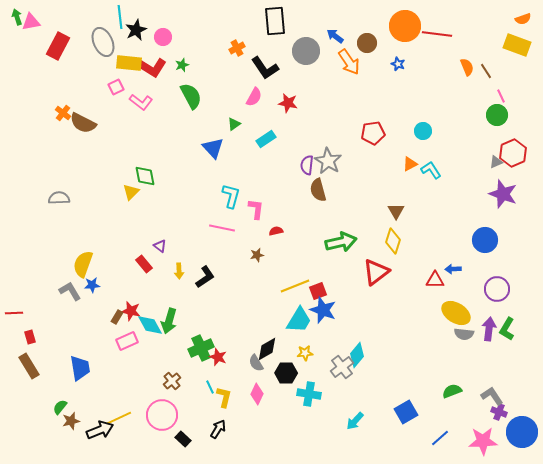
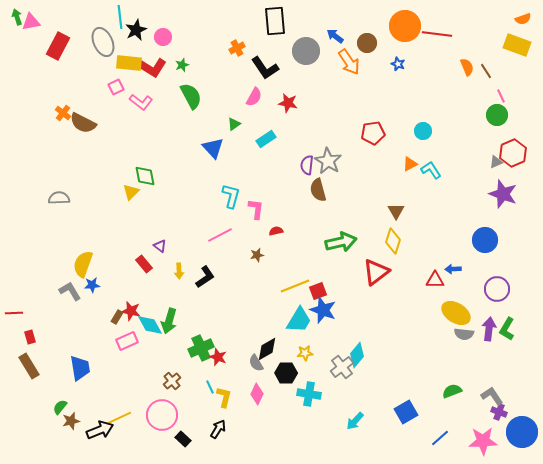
pink line at (222, 228): moved 2 px left, 7 px down; rotated 40 degrees counterclockwise
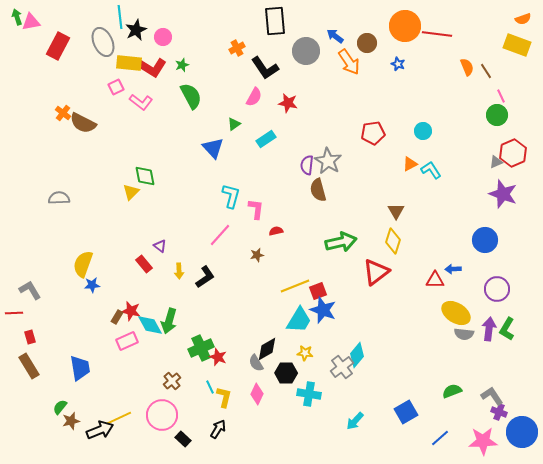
pink line at (220, 235): rotated 20 degrees counterclockwise
gray L-shape at (70, 291): moved 40 px left, 1 px up
yellow star at (305, 353): rotated 14 degrees clockwise
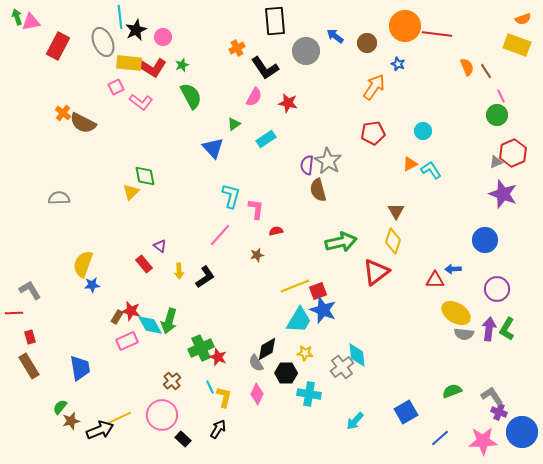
orange arrow at (349, 62): moved 25 px right, 25 px down; rotated 112 degrees counterclockwise
cyan diamond at (357, 355): rotated 45 degrees counterclockwise
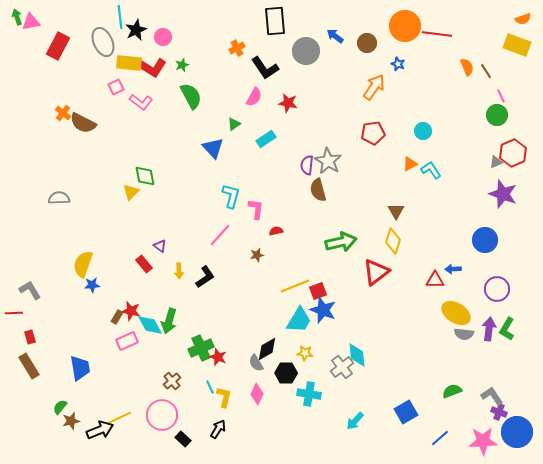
blue circle at (522, 432): moved 5 px left
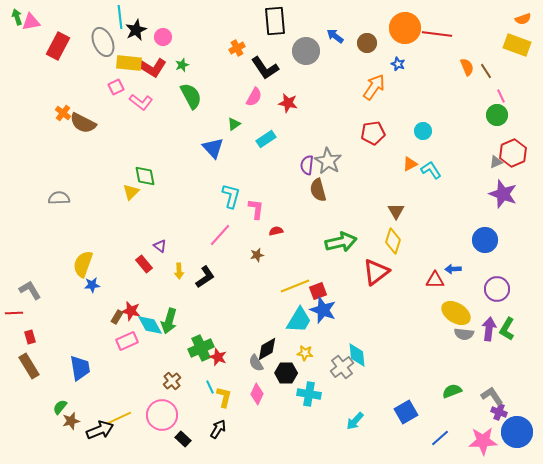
orange circle at (405, 26): moved 2 px down
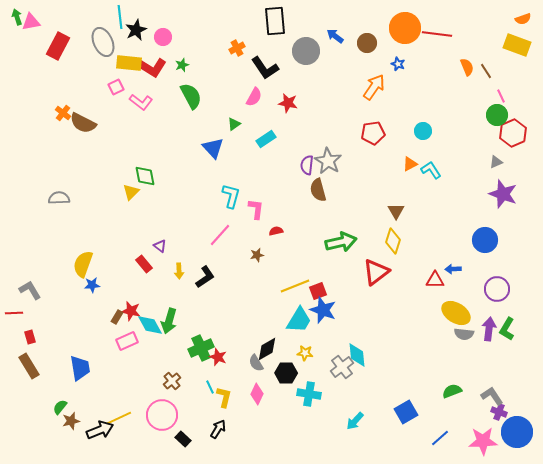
red hexagon at (513, 153): moved 20 px up
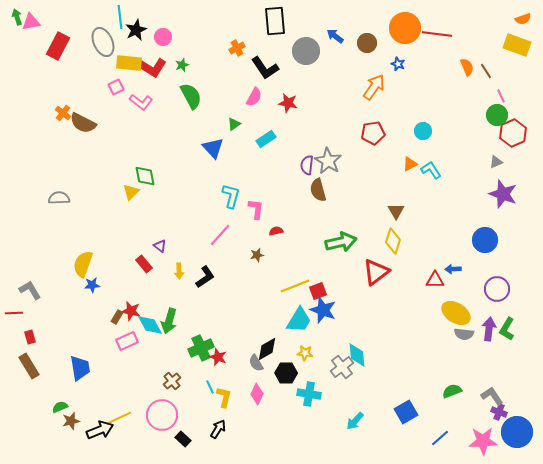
green semicircle at (60, 407): rotated 28 degrees clockwise
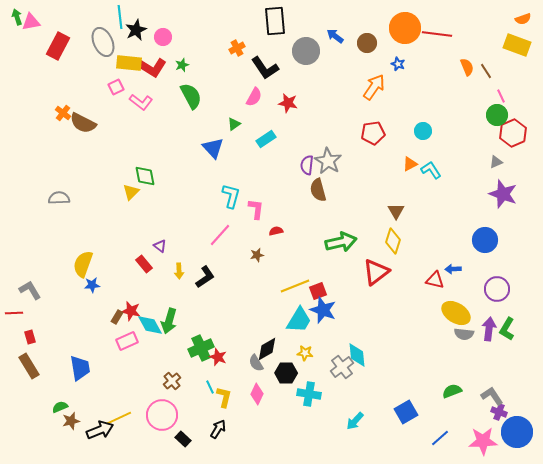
red triangle at (435, 280): rotated 12 degrees clockwise
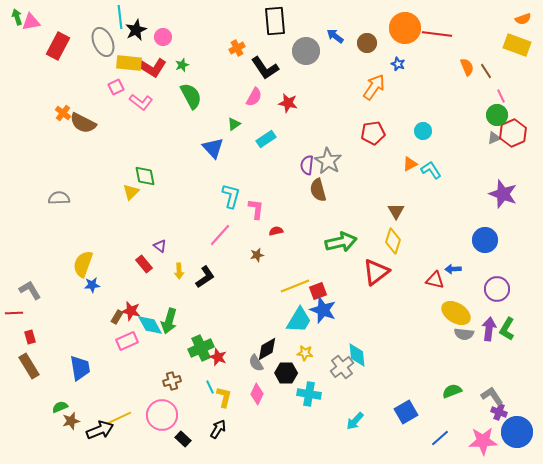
gray triangle at (496, 162): moved 2 px left, 24 px up
brown cross at (172, 381): rotated 24 degrees clockwise
